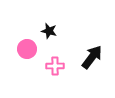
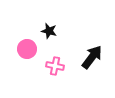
pink cross: rotated 12 degrees clockwise
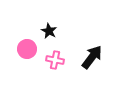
black star: rotated 14 degrees clockwise
pink cross: moved 6 px up
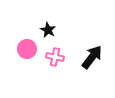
black star: moved 1 px left, 1 px up
pink cross: moved 3 px up
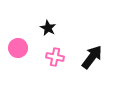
black star: moved 2 px up
pink circle: moved 9 px left, 1 px up
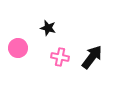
black star: rotated 14 degrees counterclockwise
pink cross: moved 5 px right
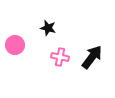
pink circle: moved 3 px left, 3 px up
